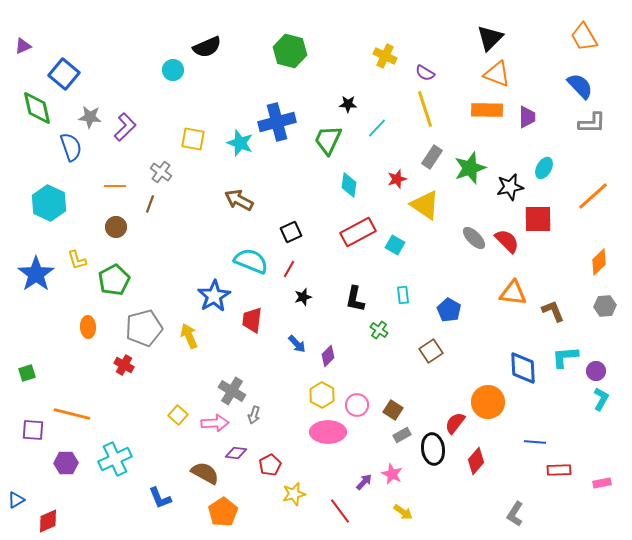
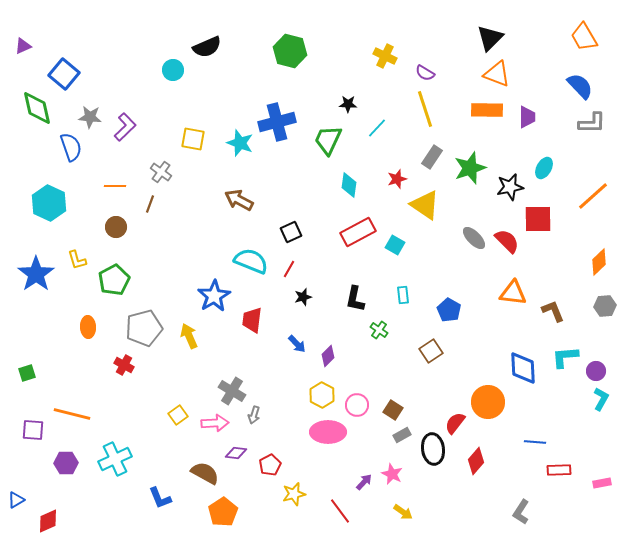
yellow square at (178, 415): rotated 12 degrees clockwise
gray L-shape at (515, 514): moved 6 px right, 2 px up
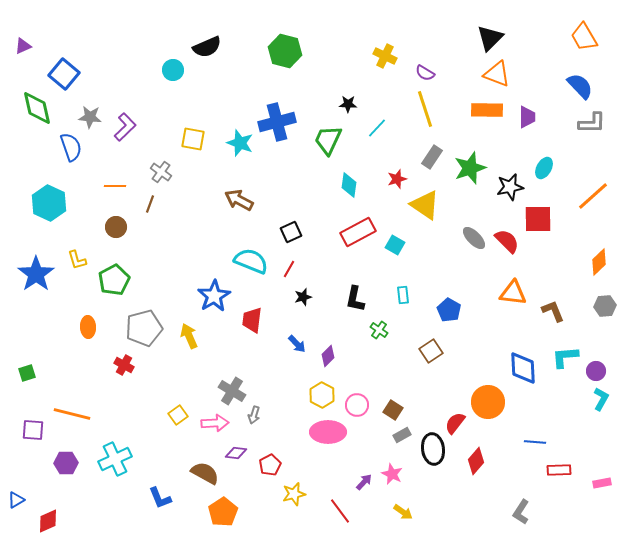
green hexagon at (290, 51): moved 5 px left
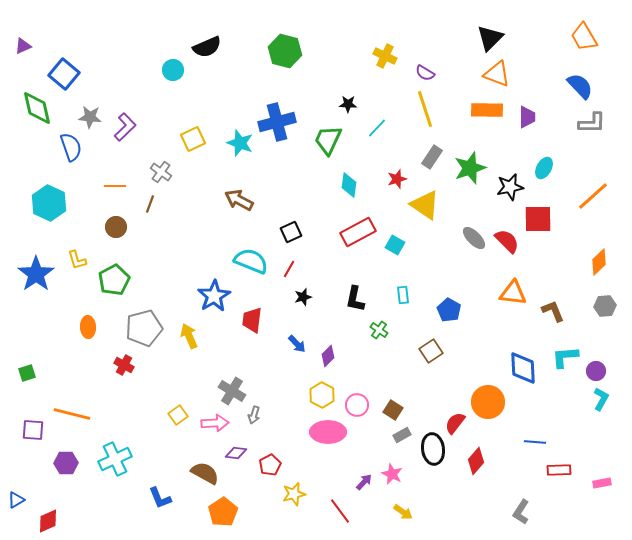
yellow square at (193, 139): rotated 35 degrees counterclockwise
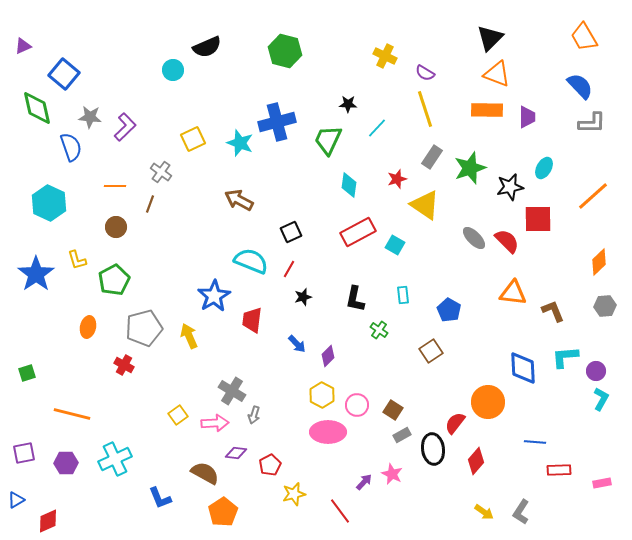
orange ellipse at (88, 327): rotated 15 degrees clockwise
purple square at (33, 430): moved 9 px left, 23 px down; rotated 15 degrees counterclockwise
yellow arrow at (403, 512): moved 81 px right
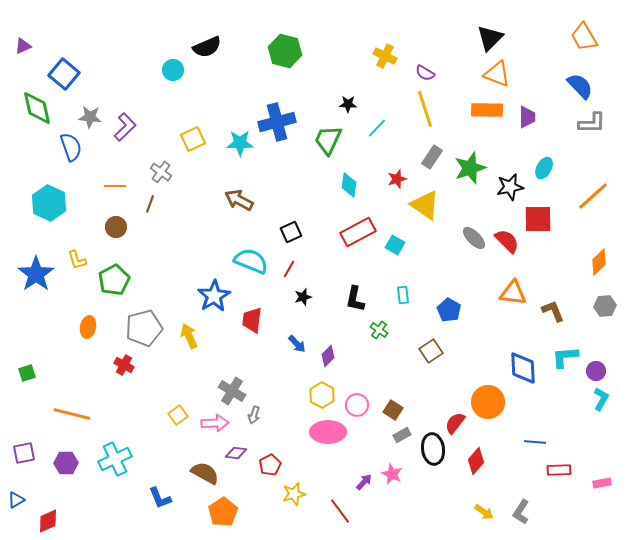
cyan star at (240, 143): rotated 20 degrees counterclockwise
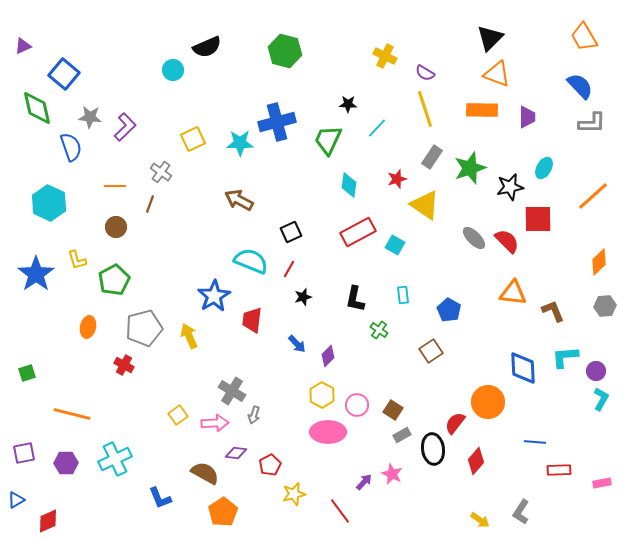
orange rectangle at (487, 110): moved 5 px left
yellow arrow at (484, 512): moved 4 px left, 8 px down
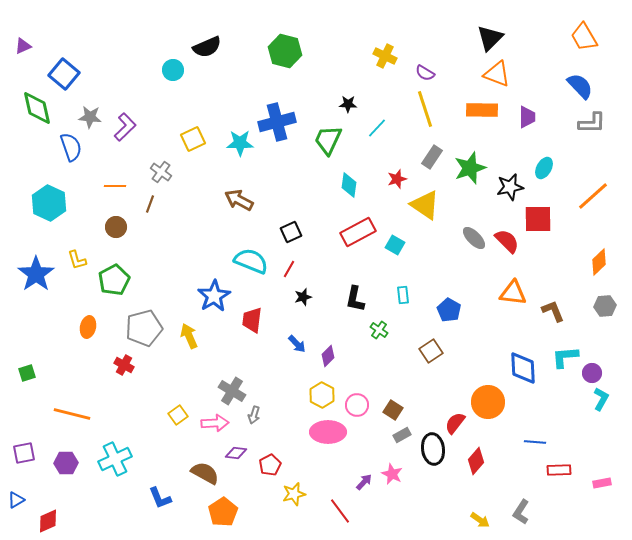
purple circle at (596, 371): moved 4 px left, 2 px down
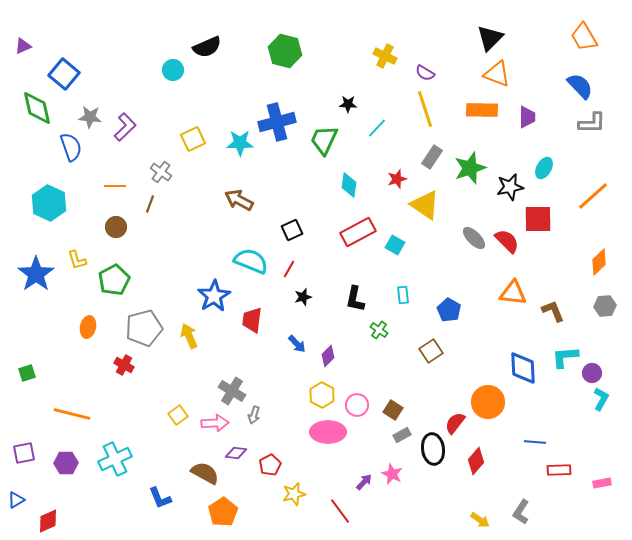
green trapezoid at (328, 140): moved 4 px left
black square at (291, 232): moved 1 px right, 2 px up
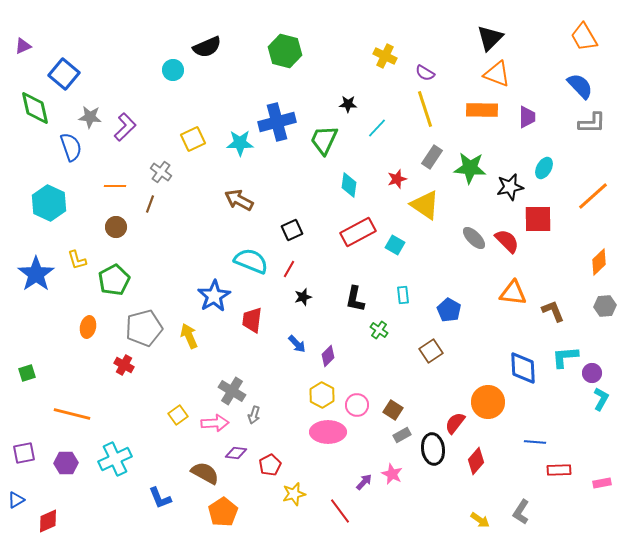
green diamond at (37, 108): moved 2 px left
green star at (470, 168): rotated 24 degrees clockwise
